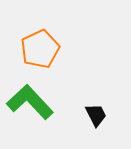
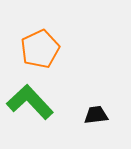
black trapezoid: rotated 70 degrees counterclockwise
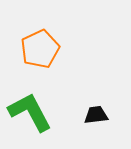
green L-shape: moved 10 px down; rotated 15 degrees clockwise
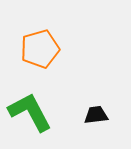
orange pentagon: rotated 9 degrees clockwise
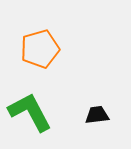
black trapezoid: moved 1 px right
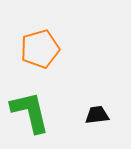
green L-shape: rotated 15 degrees clockwise
